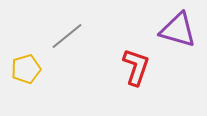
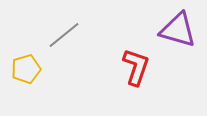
gray line: moved 3 px left, 1 px up
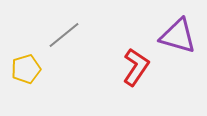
purple triangle: moved 6 px down
red L-shape: rotated 15 degrees clockwise
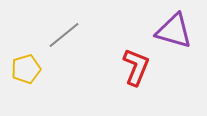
purple triangle: moved 4 px left, 5 px up
red L-shape: rotated 12 degrees counterclockwise
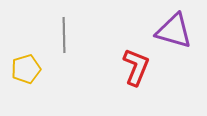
gray line: rotated 52 degrees counterclockwise
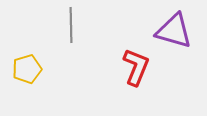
gray line: moved 7 px right, 10 px up
yellow pentagon: moved 1 px right
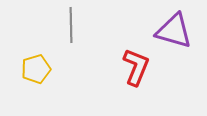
yellow pentagon: moved 9 px right
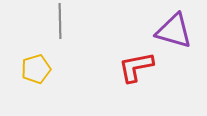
gray line: moved 11 px left, 4 px up
red L-shape: rotated 123 degrees counterclockwise
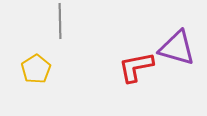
purple triangle: moved 3 px right, 17 px down
yellow pentagon: rotated 16 degrees counterclockwise
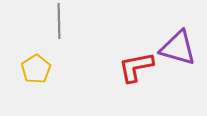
gray line: moved 1 px left
purple triangle: moved 1 px right
